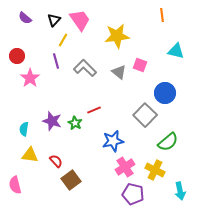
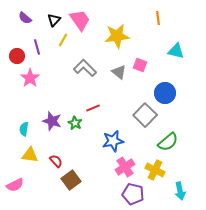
orange line: moved 4 px left, 3 px down
purple line: moved 19 px left, 14 px up
red line: moved 1 px left, 2 px up
pink semicircle: rotated 102 degrees counterclockwise
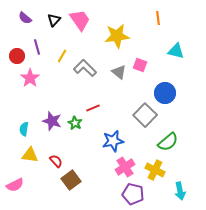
yellow line: moved 1 px left, 16 px down
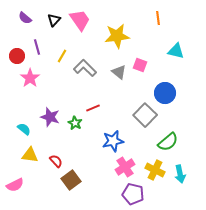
purple star: moved 2 px left, 4 px up
cyan semicircle: rotated 120 degrees clockwise
cyan arrow: moved 17 px up
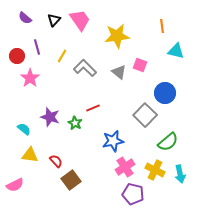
orange line: moved 4 px right, 8 px down
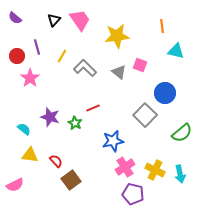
purple semicircle: moved 10 px left
green semicircle: moved 14 px right, 9 px up
